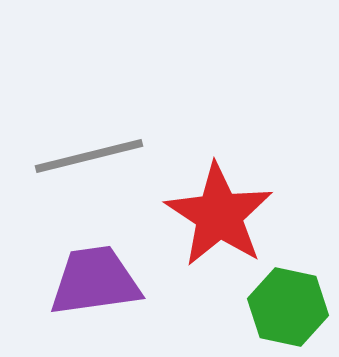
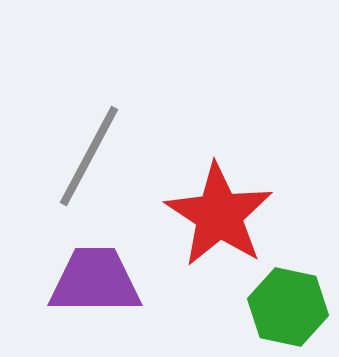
gray line: rotated 48 degrees counterclockwise
purple trapezoid: rotated 8 degrees clockwise
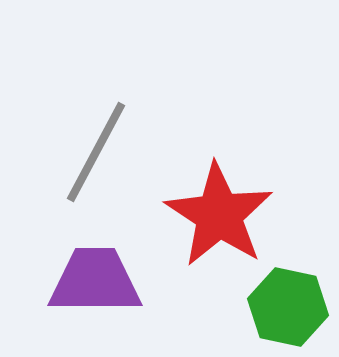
gray line: moved 7 px right, 4 px up
